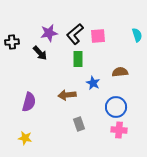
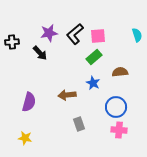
green rectangle: moved 16 px right, 2 px up; rotated 49 degrees clockwise
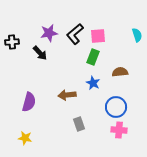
green rectangle: moved 1 px left; rotated 28 degrees counterclockwise
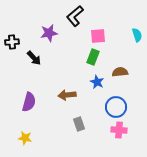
black L-shape: moved 18 px up
black arrow: moved 6 px left, 5 px down
blue star: moved 4 px right, 1 px up
